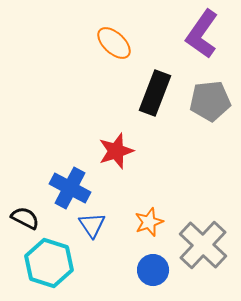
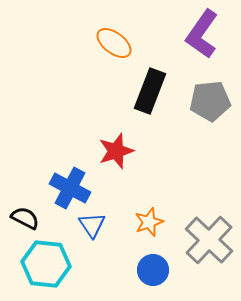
orange ellipse: rotated 6 degrees counterclockwise
black rectangle: moved 5 px left, 2 px up
gray cross: moved 6 px right, 5 px up
cyan hexagon: moved 3 px left, 1 px down; rotated 12 degrees counterclockwise
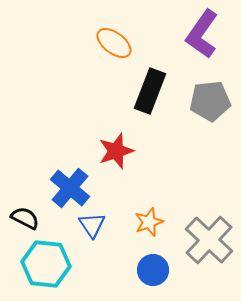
blue cross: rotated 12 degrees clockwise
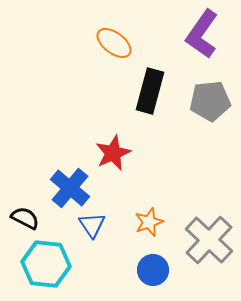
black rectangle: rotated 6 degrees counterclockwise
red star: moved 3 px left, 2 px down; rotated 6 degrees counterclockwise
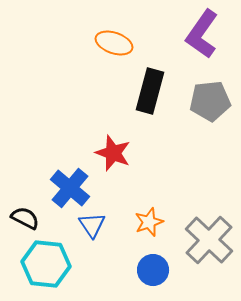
orange ellipse: rotated 18 degrees counterclockwise
red star: rotated 27 degrees counterclockwise
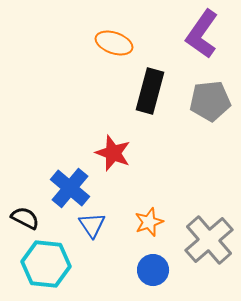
gray cross: rotated 6 degrees clockwise
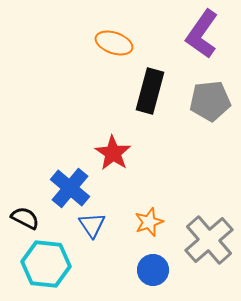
red star: rotated 12 degrees clockwise
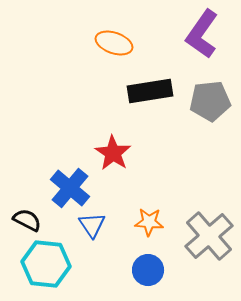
black rectangle: rotated 66 degrees clockwise
black semicircle: moved 2 px right, 2 px down
orange star: rotated 24 degrees clockwise
gray cross: moved 4 px up
blue circle: moved 5 px left
